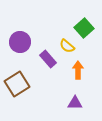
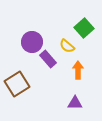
purple circle: moved 12 px right
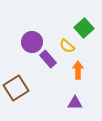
brown square: moved 1 px left, 4 px down
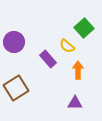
purple circle: moved 18 px left
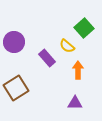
purple rectangle: moved 1 px left, 1 px up
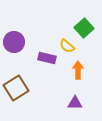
purple rectangle: rotated 36 degrees counterclockwise
